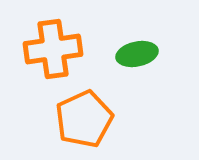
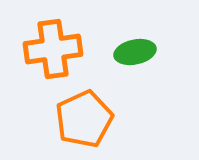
green ellipse: moved 2 px left, 2 px up
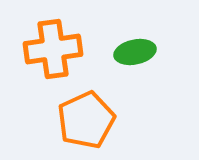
orange pentagon: moved 2 px right, 1 px down
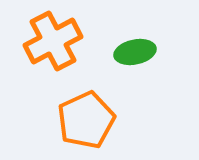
orange cross: moved 8 px up; rotated 20 degrees counterclockwise
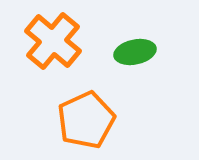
orange cross: rotated 22 degrees counterclockwise
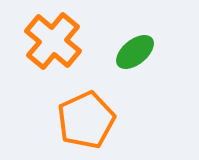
green ellipse: rotated 27 degrees counterclockwise
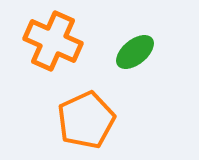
orange cross: rotated 16 degrees counterclockwise
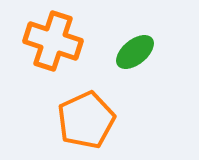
orange cross: rotated 6 degrees counterclockwise
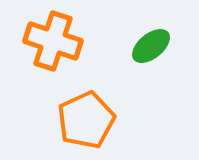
green ellipse: moved 16 px right, 6 px up
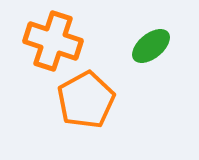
orange pentagon: moved 20 px up; rotated 4 degrees counterclockwise
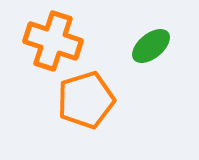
orange pentagon: rotated 12 degrees clockwise
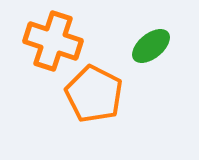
orange pentagon: moved 8 px right, 6 px up; rotated 28 degrees counterclockwise
